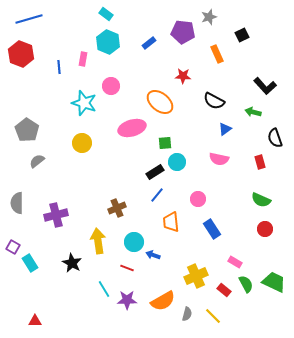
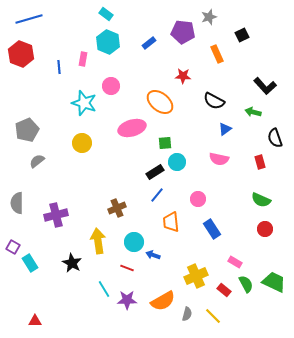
gray pentagon at (27, 130): rotated 15 degrees clockwise
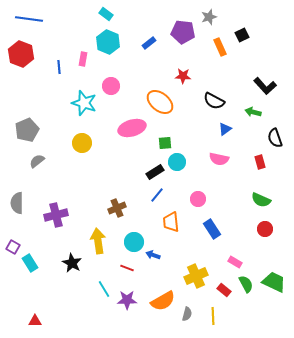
blue line at (29, 19): rotated 24 degrees clockwise
orange rectangle at (217, 54): moved 3 px right, 7 px up
yellow line at (213, 316): rotated 42 degrees clockwise
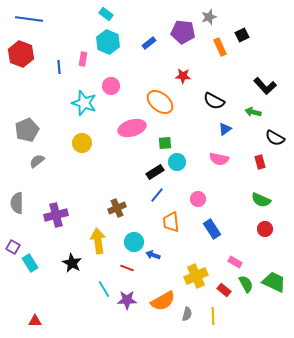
black semicircle at (275, 138): rotated 42 degrees counterclockwise
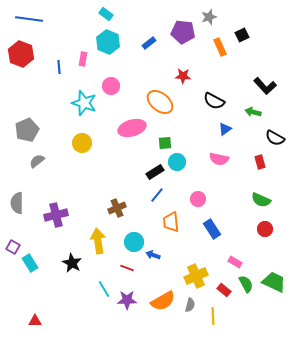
gray semicircle at (187, 314): moved 3 px right, 9 px up
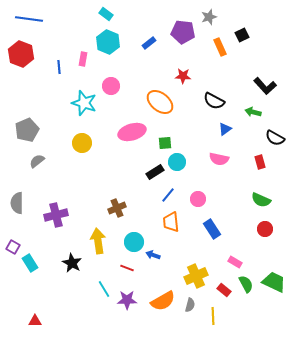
pink ellipse at (132, 128): moved 4 px down
blue line at (157, 195): moved 11 px right
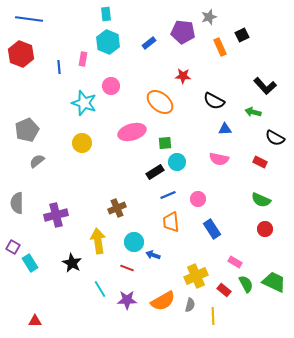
cyan rectangle at (106, 14): rotated 48 degrees clockwise
blue triangle at (225, 129): rotated 32 degrees clockwise
red rectangle at (260, 162): rotated 48 degrees counterclockwise
blue line at (168, 195): rotated 28 degrees clockwise
cyan line at (104, 289): moved 4 px left
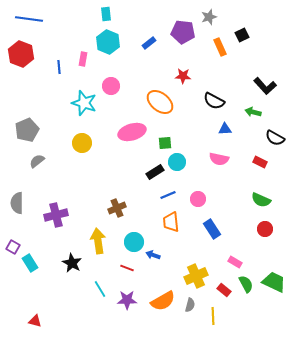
red triangle at (35, 321): rotated 16 degrees clockwise
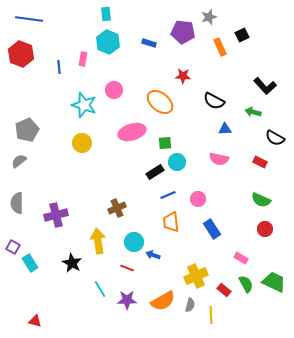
blue rectangle at (149, 43): rotated 56 degrees clockwise
pink circle at (111, 86): moved 3 px right, 4 px down
cyan star at (84, 103): moved 2 px down
gray semicircle at (37, 161): moved 18 px left
pink rectangle at (235, 262): moved 6 px right, 4 px up
yellow line at (213, 316): moved 2 px left, 1 px up
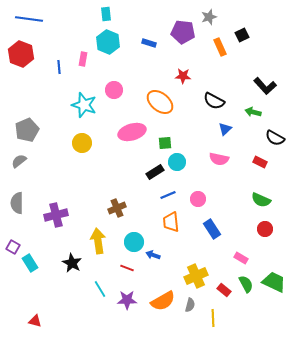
blue triangle at (225, 129): rotated 40 degrees counterclockwise
yellow line at (211, 315): moved 2 px right, 3 px down
